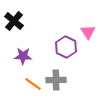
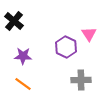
pink triangle: moved 1 px right, 2 px down
gray cross: moved 25 px right
orange line: moved 10 px left
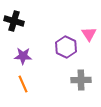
black cross: rotated 24 degrees counterclockwise
orange line: rotated 30 degrees clockwise
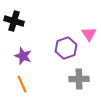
purple hexagon: moved 1 px down; rotated 15 degrees clockwise
purple star: rotated 18 degrees clockwise
gray cross: moved 2 px left, 1 px up
orange line: moved 1 px left
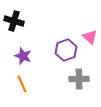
pink triangle: moved 1 px right, 3 px down; rotated 14 degrees counterclockwise
purple hexagon: moved 2 px down
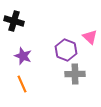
purple hexagon: rotated 20 degrees counterclockwise
gray cross: moved 4 px left, 5 px up
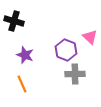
purple star: moved 2 px right, 1 px up
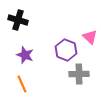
black cross: moved 4 px right, 1 px up
gray cross: moved 4 px right
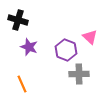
purple star: moved 4 px right, 8 px up
